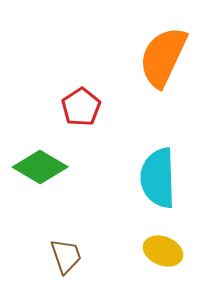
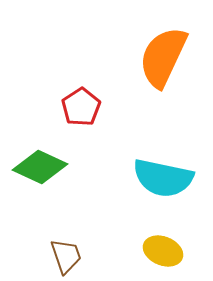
green diamond: rotated 6 degrees counterclockwise
cyan semicircle: moved 5 px right; rotated 76 degrees counterclockwise
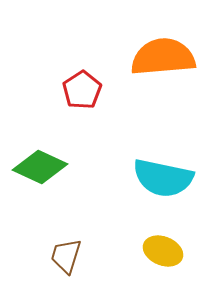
orange semicircle: rotated 60 degrees clockwise
red pentagon: moved 1 px right, 17 px up
brown trapezoid: rotated 144 degrees counterclockwise
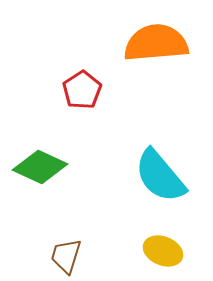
orange semicircle: moved 7 px left, 14 px up
cyan semicircle: moved 3 px left, 2 px up; rotated 38 degrees clockwise
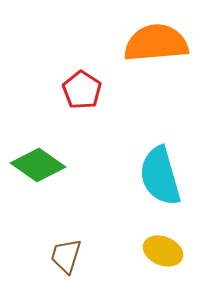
red pentagon: rotated 6 degrees counterclockwise
green diamond: moved 2 px left, 2 px up; rotated 10 degrees clockwise
cyan semicircle: rotated 24 degrees clockwise
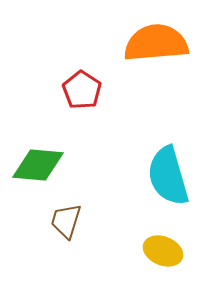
green diamond: rotated 30 degrees counterclockwise
cyan semicircle: moved 8 px right
brown trapezoid: moved 35 px up
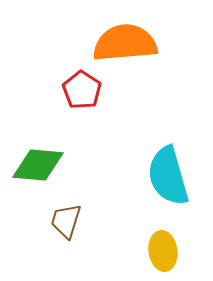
orange semicircle: moved 31 px left
yellow ellipse: rotated 60 degrees clockwise
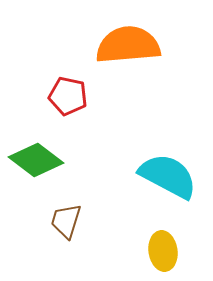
orange semicircle: moved 3 px right, 2 px down
red pentagon: moved 14 px left, 6 px down; rotated 21 degrees counterclockwise
green diamond: moved 2 px left, 5 px up; rotated 32 degrees clockwise
cyan semicircle: rotated 134 degrees clockwise
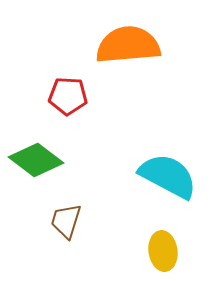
red pentagon: rotated 9 degrees counterclockwise
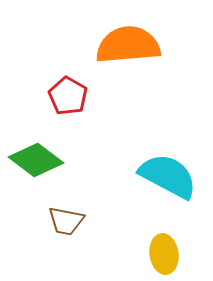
red pentagon: rotated 27 degrees clockwise
brown trapezoid: rotated 96 degrees counterclockwise
yellow ellipse: moved 1 px right, 3 px down
